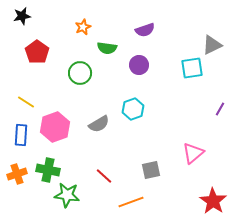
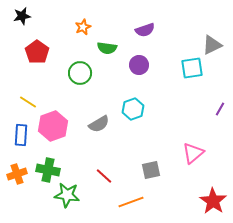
yellow line: moved 2 px right
pink hexagon: moved 2 px left, 1 px up
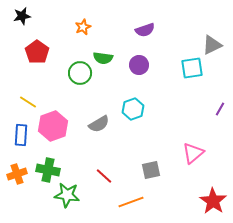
green semicircle: moved 4 px left, 10 px down
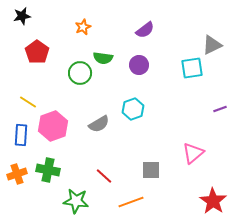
purple semicircle: rotated 18 degrees counterclockwise
purple line: rotated 40 degrees clockwise
gray square: rotated 12 degrees clockwise
green star: moved 9 px right, 6 px down
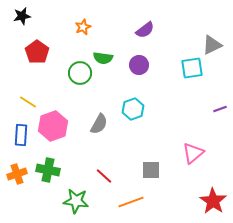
gray semicircle: rotated 30 degrees counterclockwise
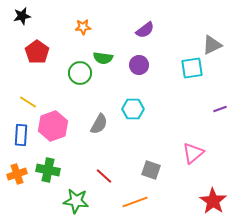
orange star: rotated 21 degrees clockwise
cyan hexagon: rotated 20 degrees clockwise
gray square: rotated 18 degrees clockwise
orange line: moved 4 px right
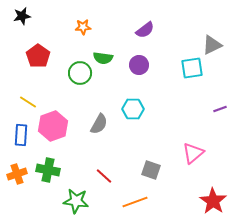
red pentagon: moved 1 px right, 4 px down
